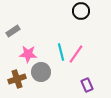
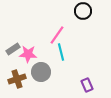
black circle: moved 2 px right
gray rectangle: moved 18 px down
pink line: moved 19 px left, 19 px up
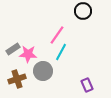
cyan line: rotated 42 degrees clockwise
gray circle: moved 2 px right, 1 px up
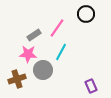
black circle: moved 3 px right, 3 px down
pink line: moved 7 px up
gray rectangle: moved 21 px right, 14 px up
gray circle: moved 1 px up
purple rectangle: moved 4 px right, 1 px down
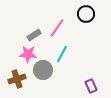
cyan line: moved 1 px right, 2 px down
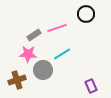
pink line: rotated 36 degrees clockwise
cyan line: rotated 30 degrees clockwise
brown cross: moved 1 px down
